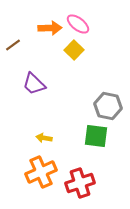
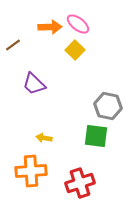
orange arrow: moved 1 px up
yellow square: moved 1 px right
orange cross: moved 10 px left, 1 px up; rotated 20 degrees clockwise
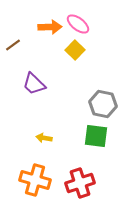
gray hexagon: moved 5 px left, 2 px up
orange cross: moved 4 px right, 9 px down; rotated 20 degrees clockwise
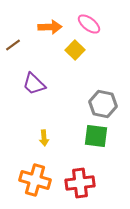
pink ellipse: moved 11 px right
yellow arrow: rotated 105 degrees counterclockwise
red cross: rotated 12 degrees clockwise
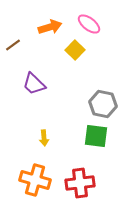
orange arrow: rotated 15 degrees counterclockwise
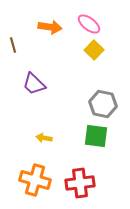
orange arrow: rotated 25 degrees clockwise
brown line: rotated 70 degrees counterclockwise
yellow square: moved 19 px right
yellow arrow: rotated 105 degrees clockwise
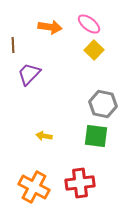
brown line: rotated 14 degrees clockwise
purple trapezoid: moved 5 px left, 10 px up; rotated 90 degrees clockwise
yellow arrow: moved 2 px up
orange cross: moved 1 px left, 7 px down; rotated 12 degrees clockwise
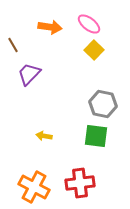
brown line: rotated 28 degrees counterclockwise
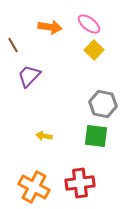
purple trapezoid: moved 2 px down
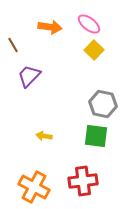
red cross: moved 3 px right, 2 px up
